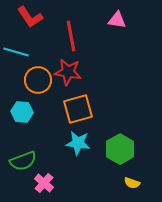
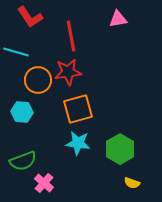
pink triangle: moved 1 px right, 1 px up; rotated 18 degrees counterclockwise
red star: rotated 16 degrees counterclockwise
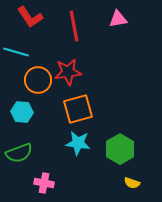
red line: moved 3 px right, 10 px up
green semicircle: moved 4 px left, 8 px up
pink cross: rotated 30 degrees counterclockwise
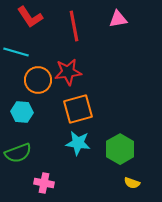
green semicircle: moved 1 px left
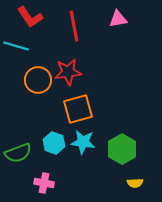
cyan line: moved 6 px up
cyan hexagon: moved 32 px right, 31 px down; rotated 15 degrees clockwise
cyan star: moved 5 px right, 1 px up
green hexagon: moved 2 px right
yellow semicircle: moved 3 px right; rotated 21 degrees counterclockwise
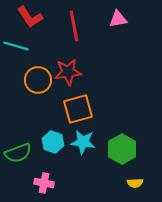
cyan hexagon: moved 1 px left, 1 px up
